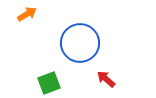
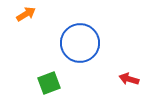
orange arrow: moved 1 px left
red arrow: moved 23 px right; rotated 24 degrees counterclockwise
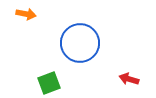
orange arrow: rotated 42 degrees clockwise
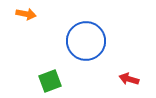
blue circle: moved 6 px right, 2 px up
green square: moved 1 px right, 2 px up
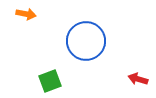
red arrow: moved 9 px right
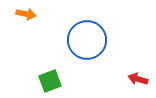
blue circle: moved 1 px right, 1 px up
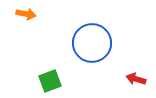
blue circle: moved 5 px right, 3 px down
red arrow: moved 2 px left
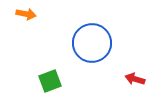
red arrow: moved 1 px left
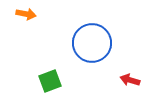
red arrow: moved 5 px left, 1 px down
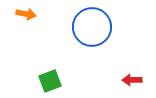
blue circle: moved 16 px up
red arrow: moved 2 px right; rotated 18 degrees counterclockwise
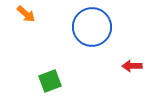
orange arrow: rotated 30 degrees clockwise
red arrow: moved 14 px up
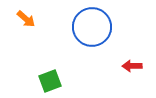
orange arrow: moved 5 px down
